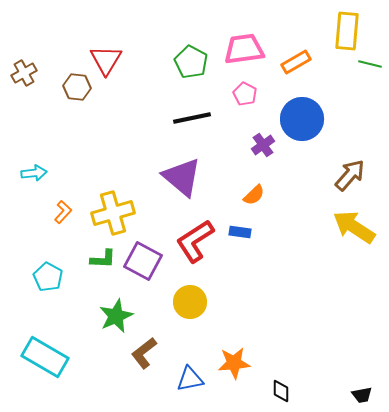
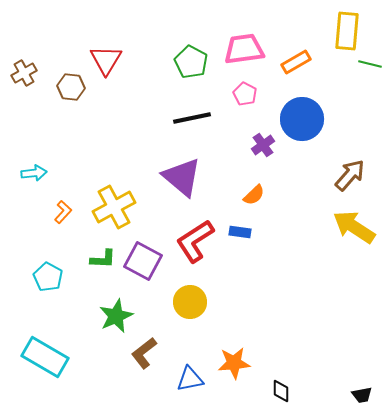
brown hexagon: moved 6 px left
yellow cross: moved 1 px right, 6 px up; rotated 12 degrees counterclockwise
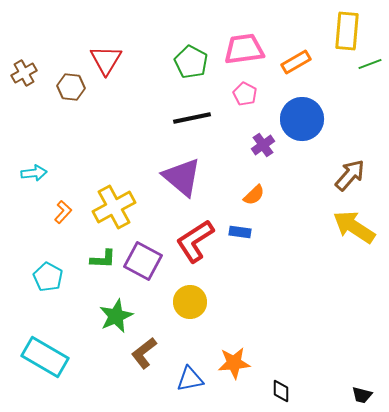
green line: rotated 35 degrees counterclockwise
black trapezoid: rotated 25 degrees clockwise
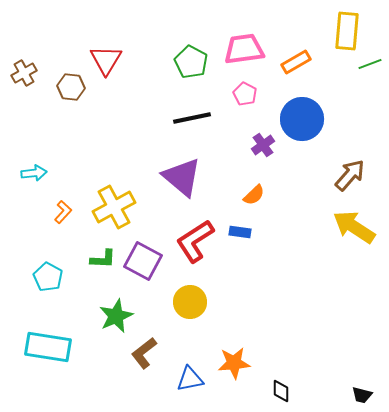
cyan rectangle: moved 3 px right, 10 px up; rotated 21 degrees counterclockwise
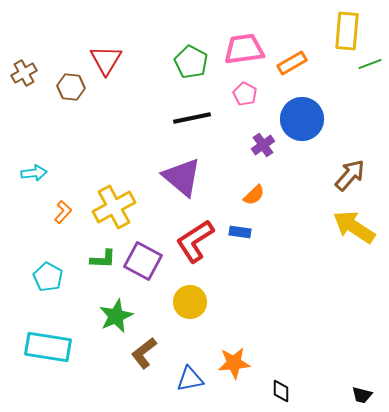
orange rectangle: moved 4 px left, 1 px down
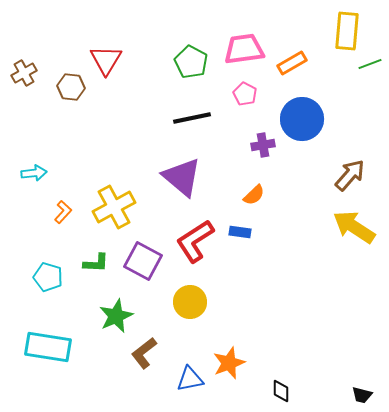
purple cross: rotated 25 degrees clockwise
green L-shape: moved 7 px left, 4 px down
cyan pentagon: rotated 12 degrees counterclockwise
orange star: moved 5 px left; rotated 16 degrees counterclockwise
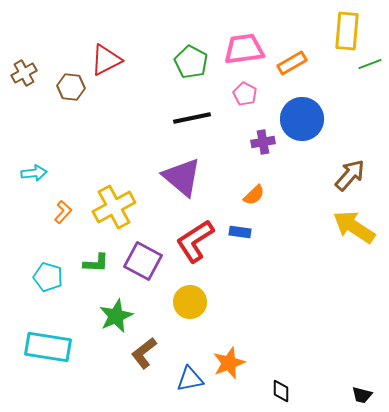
red triangle: rotated 32 degrees clockwise
purple cross: moved 3 px up
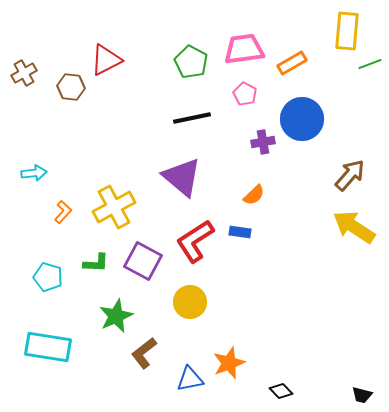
black diamond: rotated 45 degrees counterclockwise
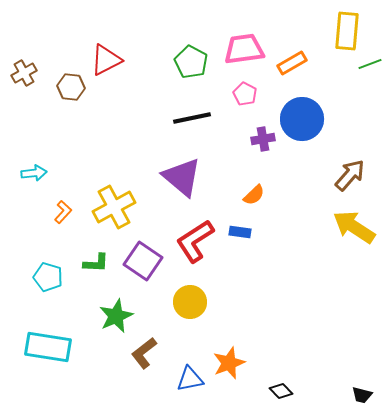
purple cross: moved 3 px up
purple square: rotated 6 degrees clockwise
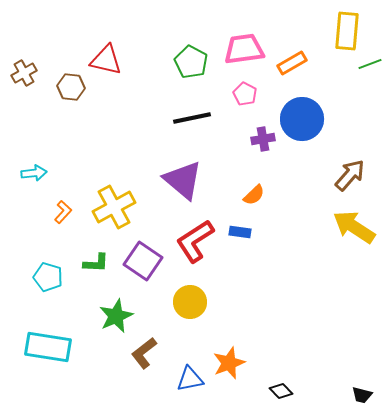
red triangle: rotated 40 degrees clockwise
purple triangle: moved 1 px right, 3 px down
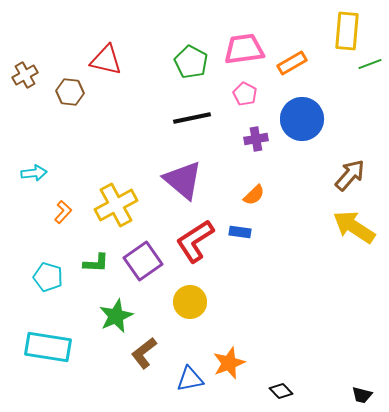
brown cross: moved 1 px right, 2 px down
brown hexagon: moved 1 px left, 5 px down
purple cross: moved 7 px left
yellow cross: moved 2 px right, 2 px up
purple square: rotated 21 degrees clockwise
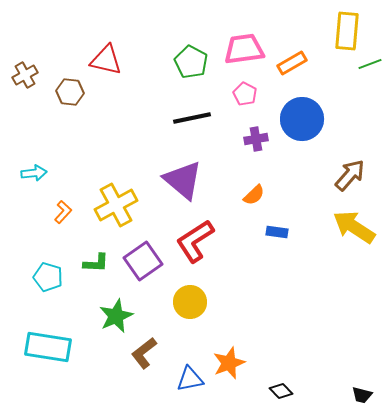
blue rectangle: moved 37 px right
